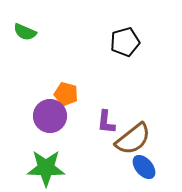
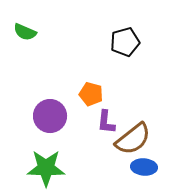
orange pentagon: moved 25 px right
blue ellipse: rotated 45 degrees counterclockwise
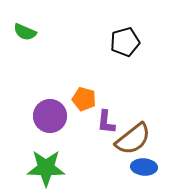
orange pentagon: moved 7 px left, 5 px down
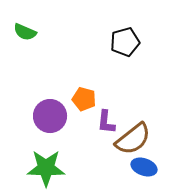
blue ellipse: rotated 15 degrees clockwise
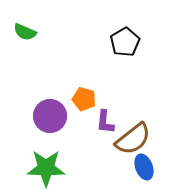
black pentagon: rotated 16 degrees counterclockwise
purple L-shape: moved 1 px left
blue ellipse: rotated 50 degrees clockwise
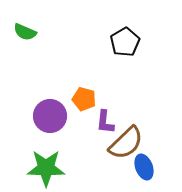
brown semicircle: moved 7 px left, 4 px down; rotated 6 degrees counterclockwise
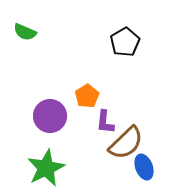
orange pentagon: moved 3 px right, 3 px up; rotated 25 degrees clockwise
green star: rotated 27 degrees counterclockwise
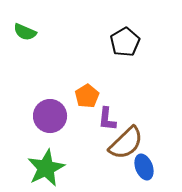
purple L-shape: moved 2 px right, 3 px up
